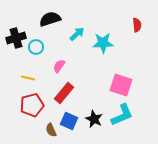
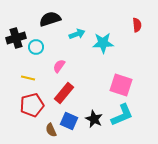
cyan arrow: rotated 21 degrees clockwise
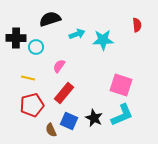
black cross: rotated 18 degrees clockwise
cyan star: moved 3 px up
black star: moved 1 px up
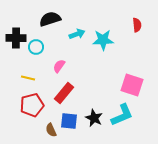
pink square: moved 11 px right
blue square: rotated 18 degrees counterclockwise
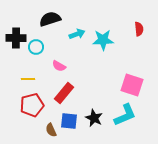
red semicircle: moved 2 px right, 4 px down
pink semicircle: rotated 96 degrees counterclockwise
yellow line: moved 1 px down; rotated 16 degrees counterclockwise
cyan L-shape: moved 3 px right
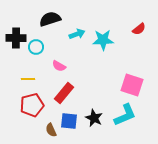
red semicircle: rotated 56 degrees clockwise
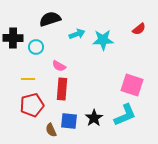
black cross: moved 3 px left
red rectangle: moved 2 px left, 4 px up; rotated 35 degrees counterclockwise
black star: rotated 12 degrees clockwise
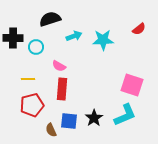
cyan arrow: moved 3 px left, 2 px down
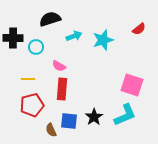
cyan star: rotated 15 degrees counterclockwise
black star: moved 1 px up
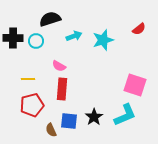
cyan circle: moved 6 px up
pink square: moved 3 px right
